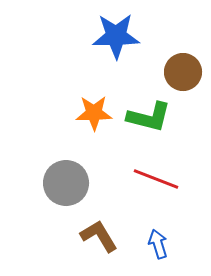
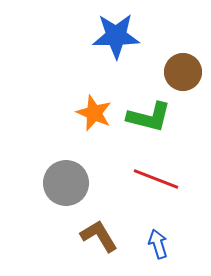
orange star: rotated 24 degrees clockwise
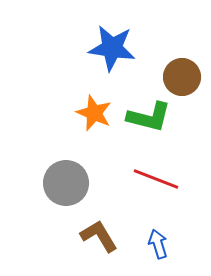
blue star: moved 4 px left, 12 px down; rotated 9 degrees clockwise
brown circle: moved 1 px left, 5 px down
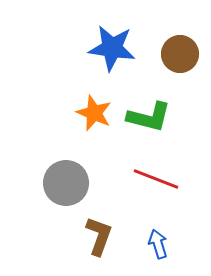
brown circle: moved 2 px left, 23 px up
brown L-shape: rotated 51 degrees clockwise
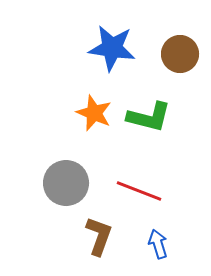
red line: moved 17 px left, 12 px down
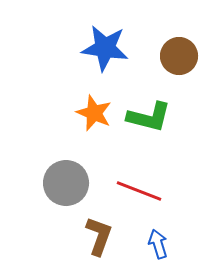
blue star: moved 7 px left
brown circle: moved 1 px left, 2 px down
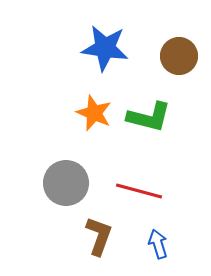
red line: rotated 6 degrees counterclockwise
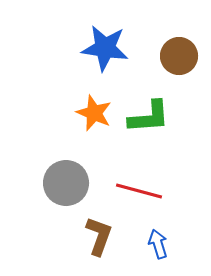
green L-shape: rotated 18 degrees counterclockwise
